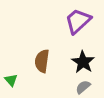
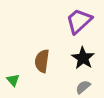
purple trapezoid: moved 1 px right
black star: moved 4 px up
green triangle: moved 2 px right
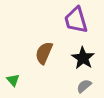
purple trapezoid: moved 3 px left, 1 px up; rotated 64 degrees counterclockwise
brown semicircle: moved 2 px right, 8 px up; rotated 15 degrees clockwise
gray semicircle: moved 1 px right, 1 px up
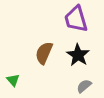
purple trapezoid: moved 1 px up
black star: moved 5 px left, 3 px up
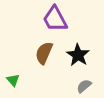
purple trapezoid: moved 21 px left; rotated 12 degrees counterclockwise
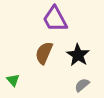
gray semicircle: moved 2 px left, 1 px up
